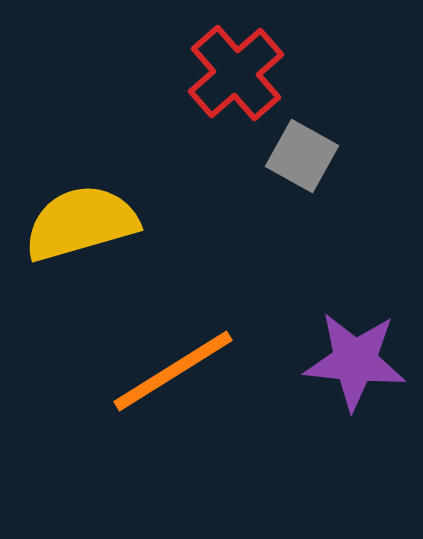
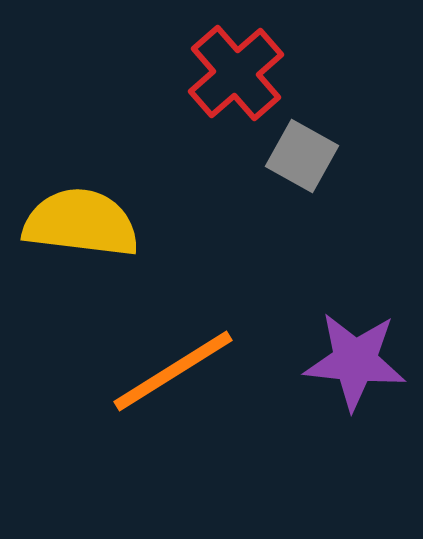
yellow semicircle: rotated 23 degrees clockwise
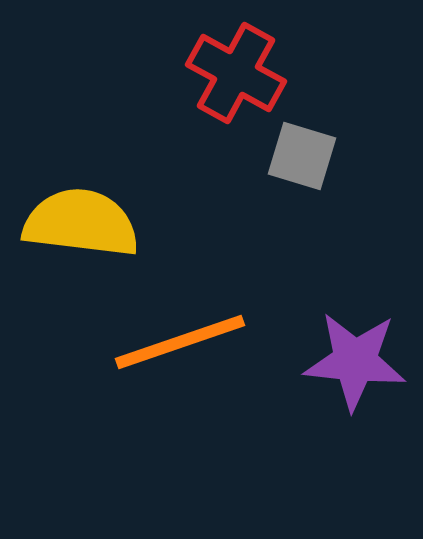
red cross: rotated 20 degrees counterclockwise
gray square: rotated 12 degrees counterclockwise
orange line: moved 7 px right, 29 px up; rotated 13 degrees clockwise
